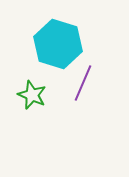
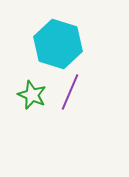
purple line: moved 13 px left, 9 px down
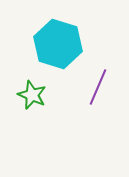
purple line: moved 28 px right, 5 px up
